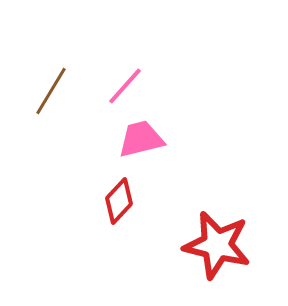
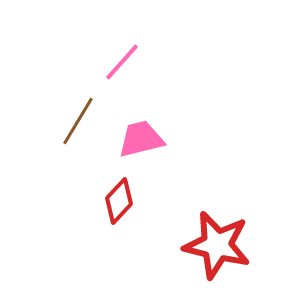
pink line: moved 3 px left, 24 px up
brown line: moved 27 px right, 30 px down
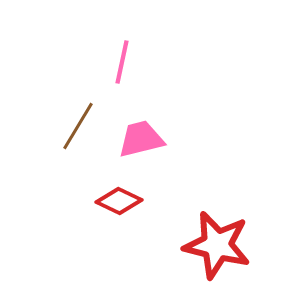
pink line: rotated 30 degrees counterclockwise
brown line: moved 5 px down
red diamond: rotated 72 degrees clockwise
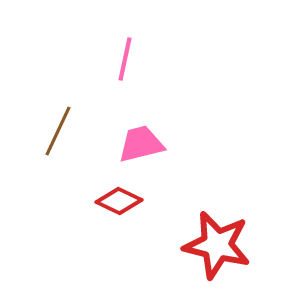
pink line: moved 3 px right, 3 px up
brown line: moved 20 px left, 5 px down; rotated 6 degrees counterclockwise
pink trapezoid: moved 5 px down
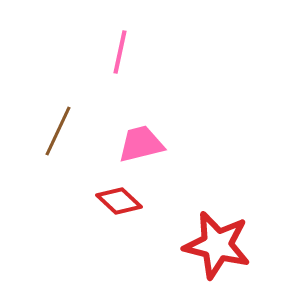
pink line: moved 5 px left, 7 px up
red diamond: rotated 18 degrees clockwise
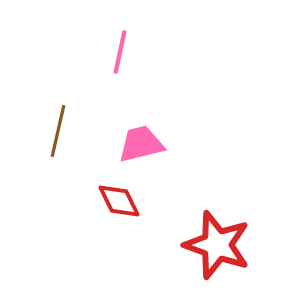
brown line: rotated 12 degrees counterclockwise
red diamond: rotated 21 degrees clockwise
red star: rotated 6 degrees clockwise
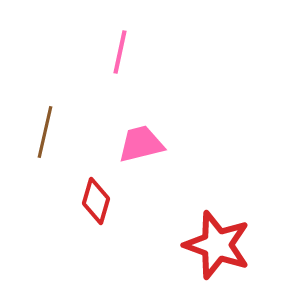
brown line: moved 13 px left, 1 px down
red diamond: moved 23 px left; rotated 42 degrees clockwise
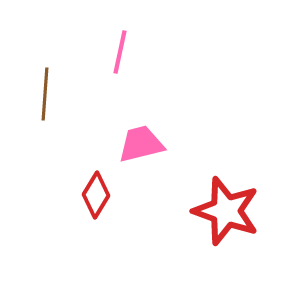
brown line: moved 38 px up; rotated 9 degrees counterclockwise
red diamond: moved 6 px up; rotated 15 degrees clockwise
red star: moved 9 px right, 34 px up
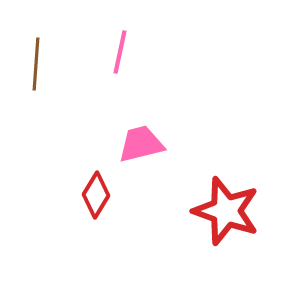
brown line: moved 9 px left, 30 px up
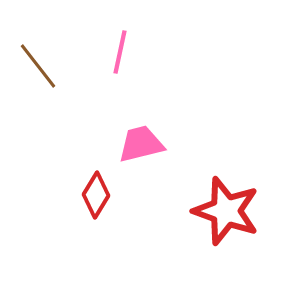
brown line: moved 2 px right, 2 px down; rotated 42 degrees counterclockwise
